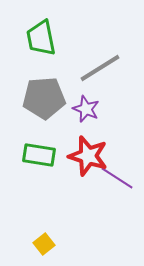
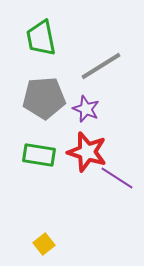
gray line: moved 1 px right, 2 px up
red star: moved 1 px left, 4 px up
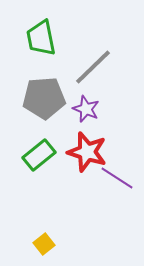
gray line: moved 8 px left, 1 px down; rotated 12 degrees counterclockwise
green rectangle: rotated 48 degrees counterclockwise
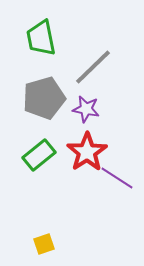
gray pentagon: rotated 12 degrees counterclockwise
purple star: rotated 12 degrees counterclockwise
red star: rotated 21 degrees clockwise
yellow square: rotated 20 degrees clockwise
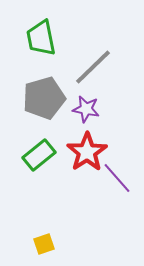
purple line: rotated 16 degrees clockwise
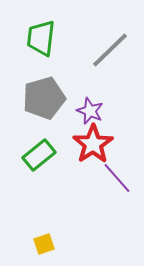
green trapezoid: rotated 18 degrees clockwise
gray line: moved 17 px right, 17 px up
purple star: moved 4 px right, 2 px down; rotated 12 degrees clockwise
red star: moved 6 px right, 8 px up
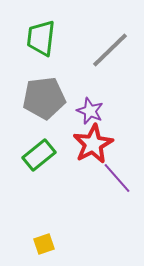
gray pentagon: rotated 9 degrees clockwise
red star: rotated 6 degrees clockwise
